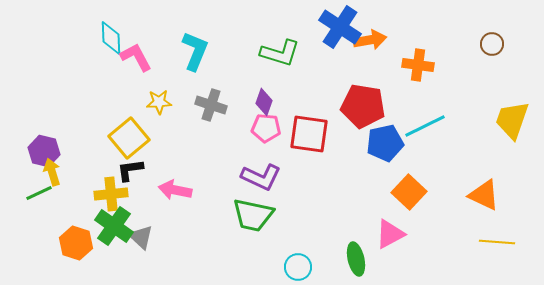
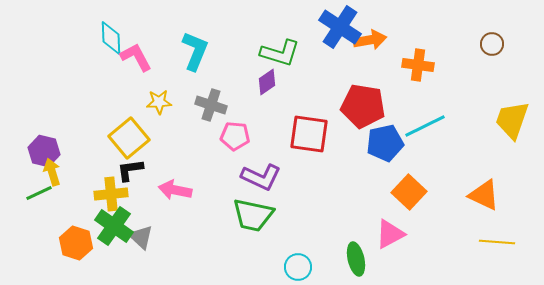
purple diamond: moved 3 px right, 20 px up; rotated 36 degrees clockwise
pink pentagon: moved 31 px left, 8 px down
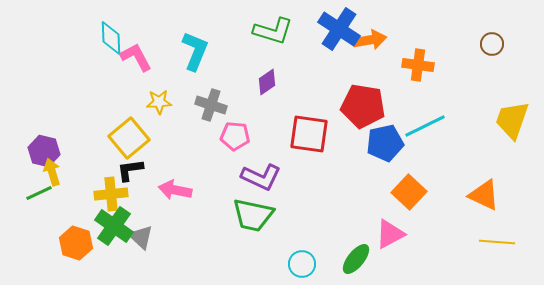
blue cross: moved 1 px left, 2 px down
green L-shape: moved 7 px left, 22 px up
green ellipse: rotated 52 degrees clockwise
cyan circle: moved 4 px right, 3 px up
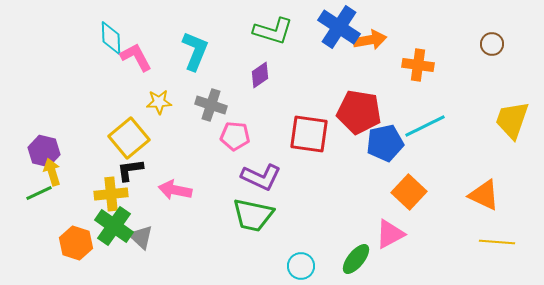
blue cross: moved 2 px up
purple diamond: moved 7 px left, 7 px up
red pentagon: moved 4 px left, 6 px down
cyan circle: moved 1 px left, 2 px down
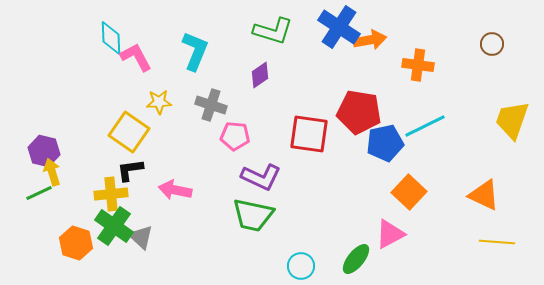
yellow square: moved 6 px up; rotated 15 degrees counterclockwise
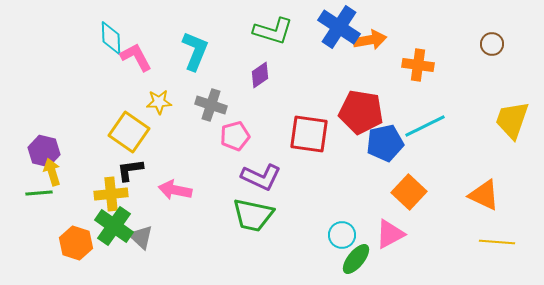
red pentagon: moved 2 px right
pink pentagon: rotated 20 degrees counterclockwise
green line: rotated 20 degrees clockwise
cyan circle: moved 41 px right, 31 px up
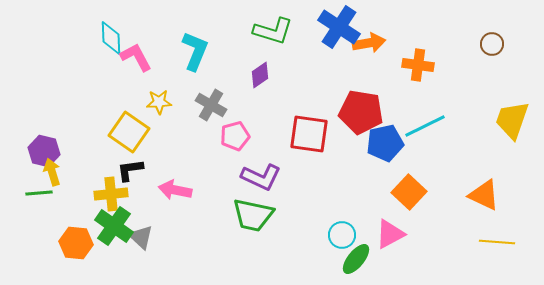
orange arrow: moved 1 px left, 3 px down
gray cross: rotated 12 degrees clockwise
orange hexagon: rotated 12 degrees counterclockwise
